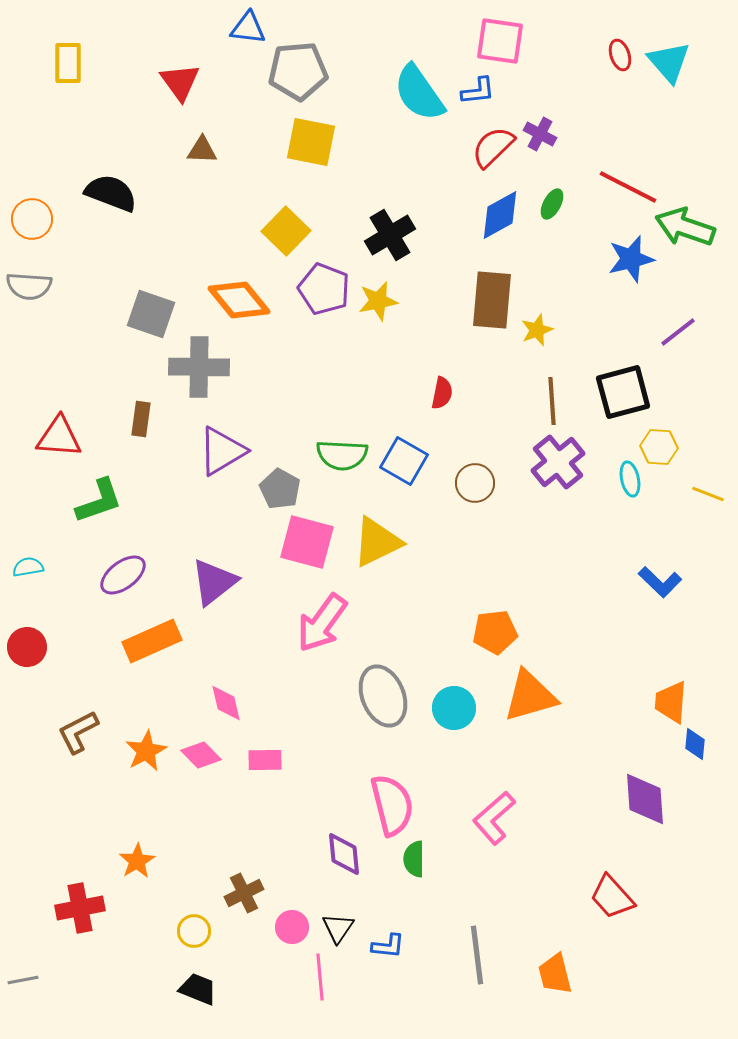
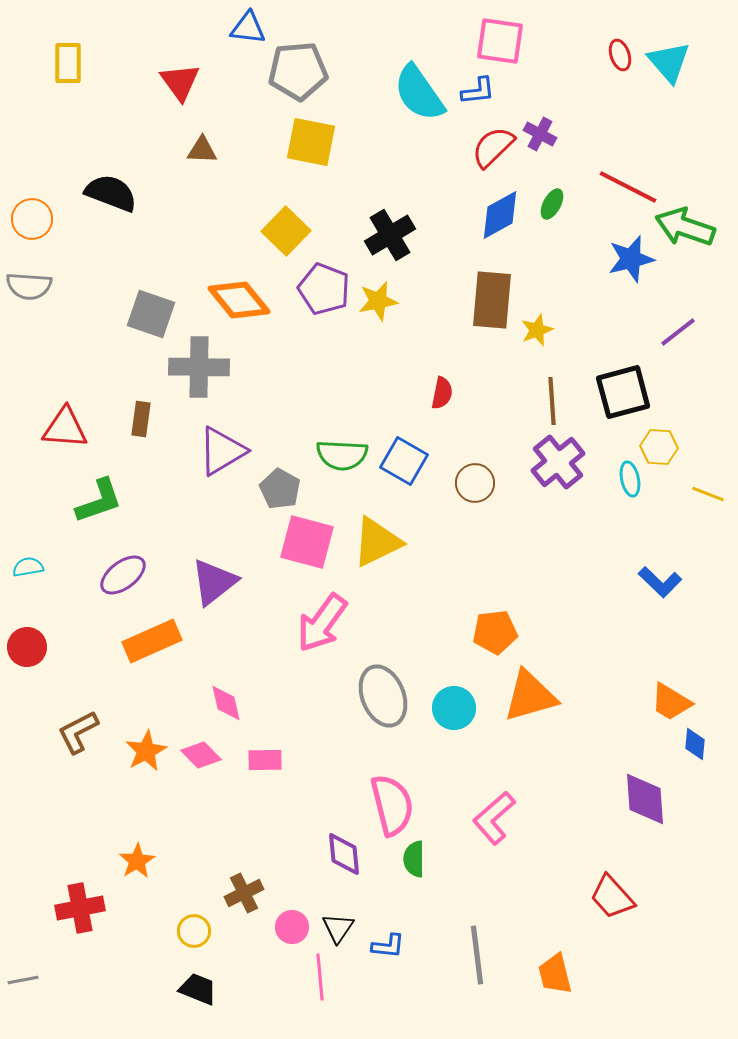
red triangle at (59, 437): moved 6 px right, 9 px up
orange trapezoid at (671, 702): rotated 63 degrees counterclockwise
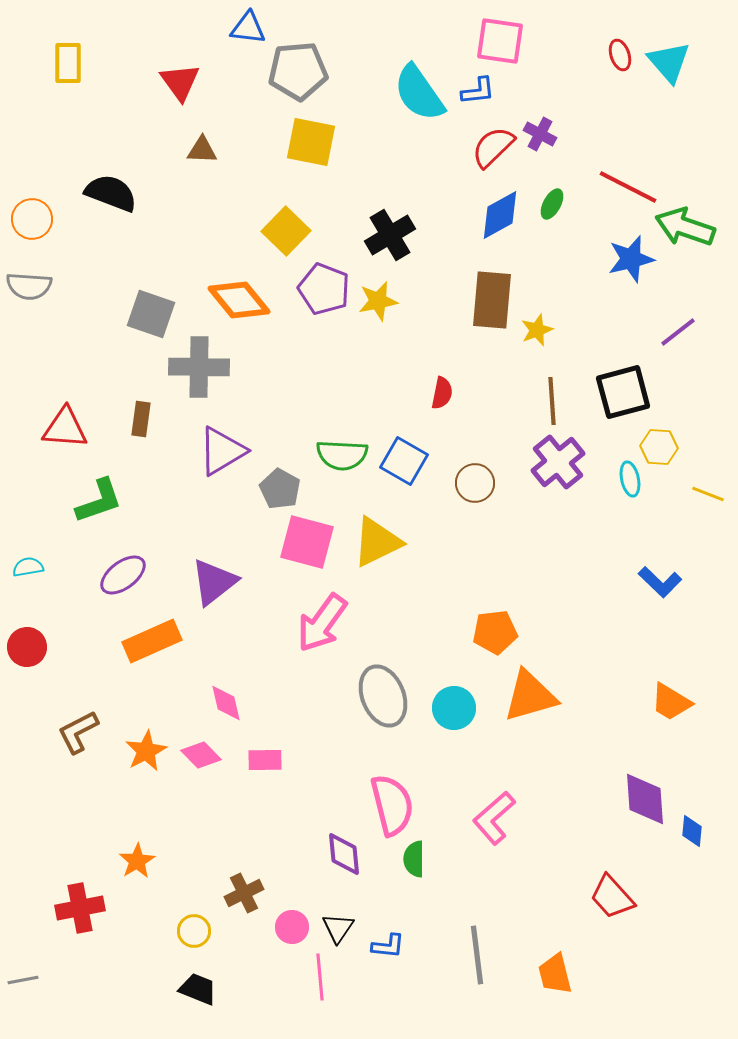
blue diamond at (695, 744): moved 3 px left, 87 px down
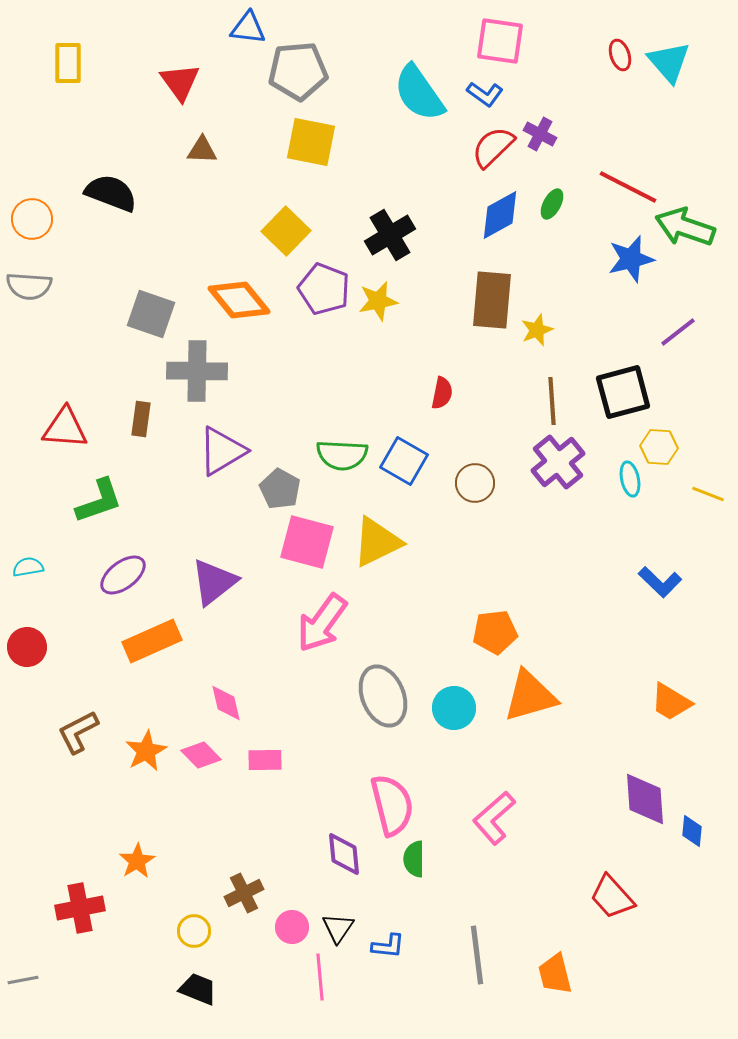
blue L-shape at (478, 91): moved 7 px right, 3 px down; rotated 42 degrees clockwise
gray cross at (199, 367): moved 2 px left, 4 px down
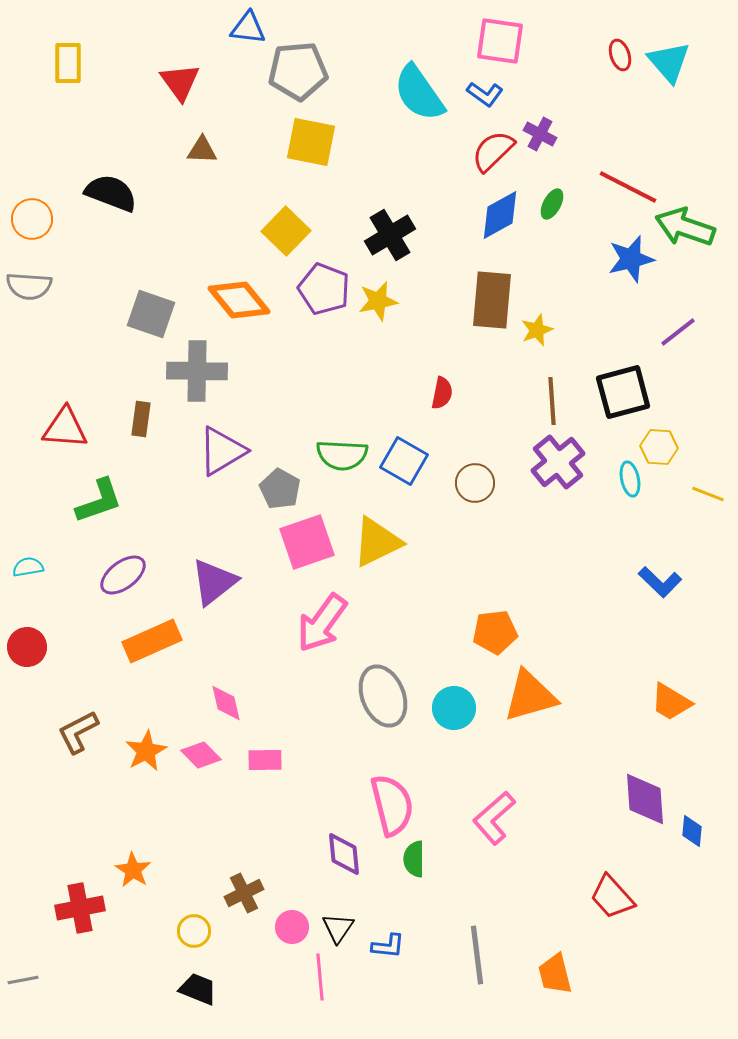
red semicircle at (493, 147): moved 4 px down
pink square at (307, 542): rotated 34 degrees counterclockwise
orange star at (137, 861): moved 4 px left, 9 px down; rotated 9 degrees counterclockwise
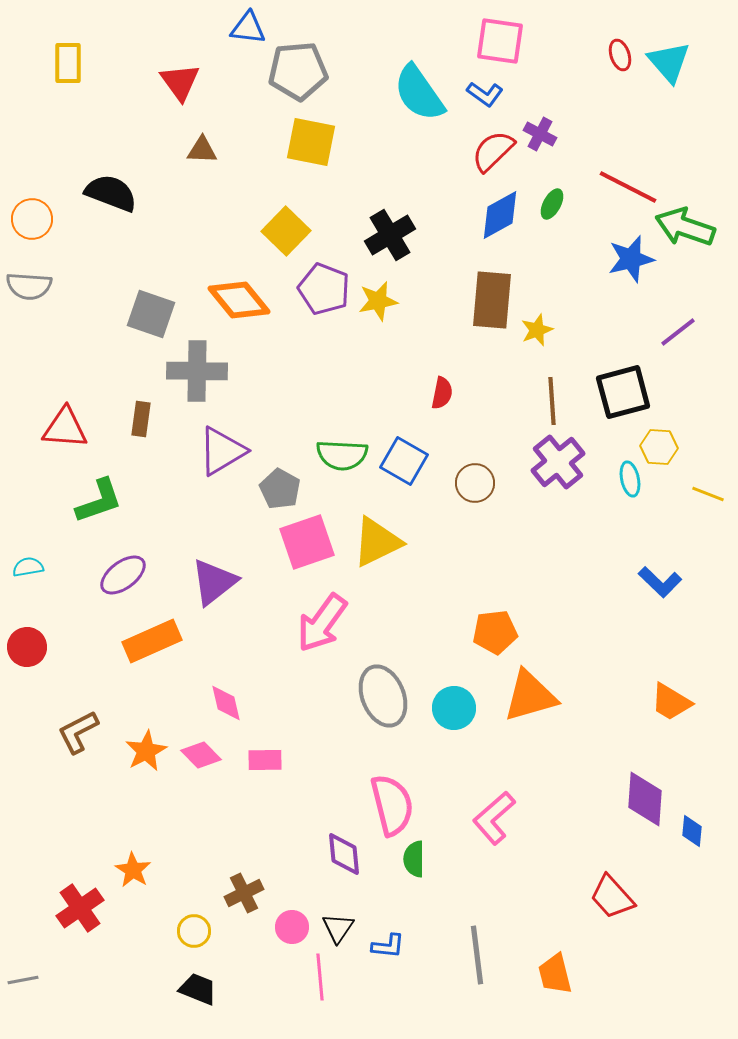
purple diamond at (645, 799): rotated 8 degrees clockwise
red cross at (80, 908): rotated 24 degrees counterclockwise
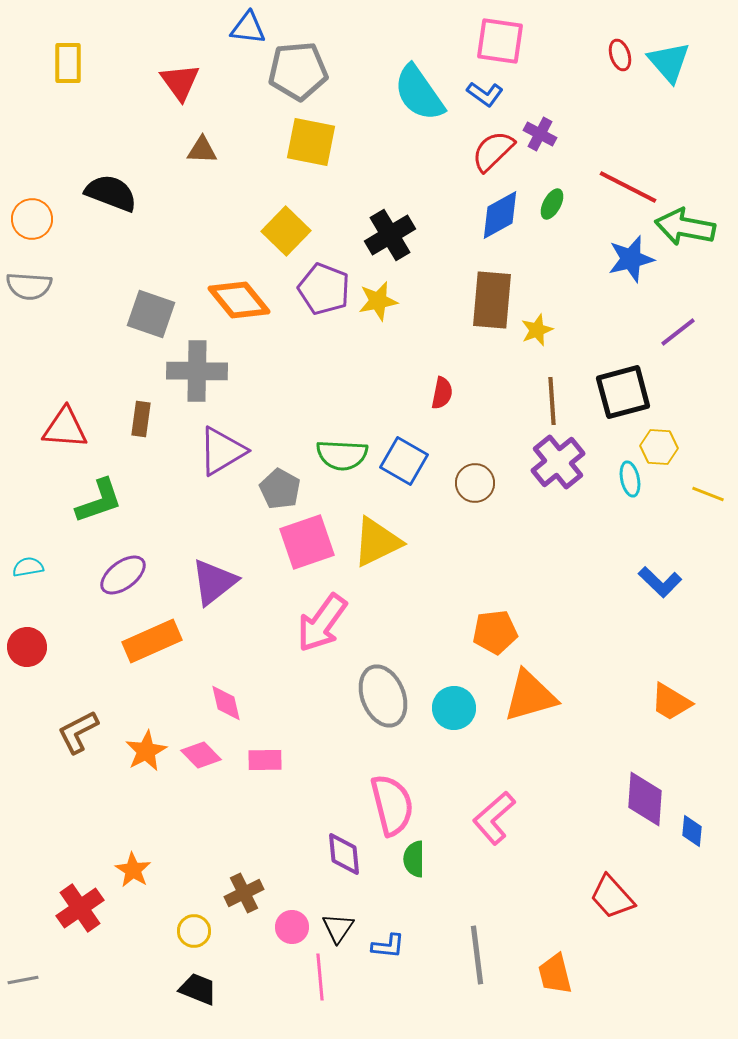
green arrow at (685, 227): rotated 8 degrees counterclockwise
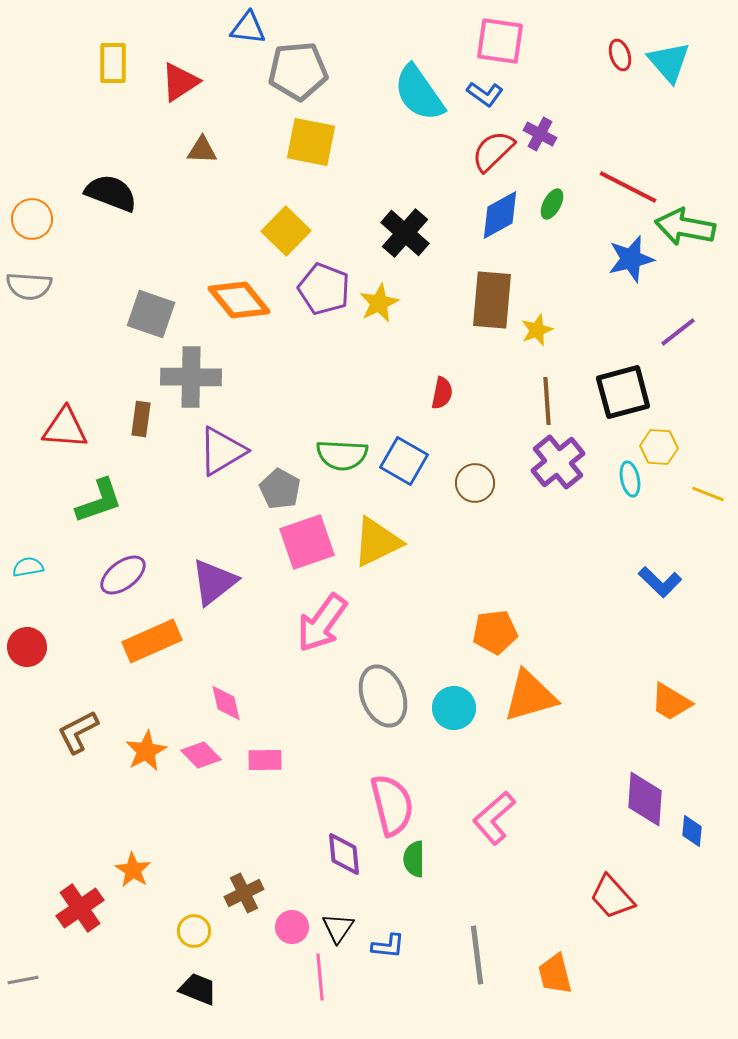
yellow rectangle at (68, 63): moved 45 px right
red triangle at (180, 82): rotated 33 degrees clockwise
black cross at (390, 235): moved 15 px right, 2 px up; rotated 18 degrees counterclockwise
yellow star at (378, 301): moved 1 px right, 2 px down; rotated 15 degrees counterclockwise
gray cross at (197, 371): moved 6 px left, 6 px down
brown line at (552, 401): moved 5 px left
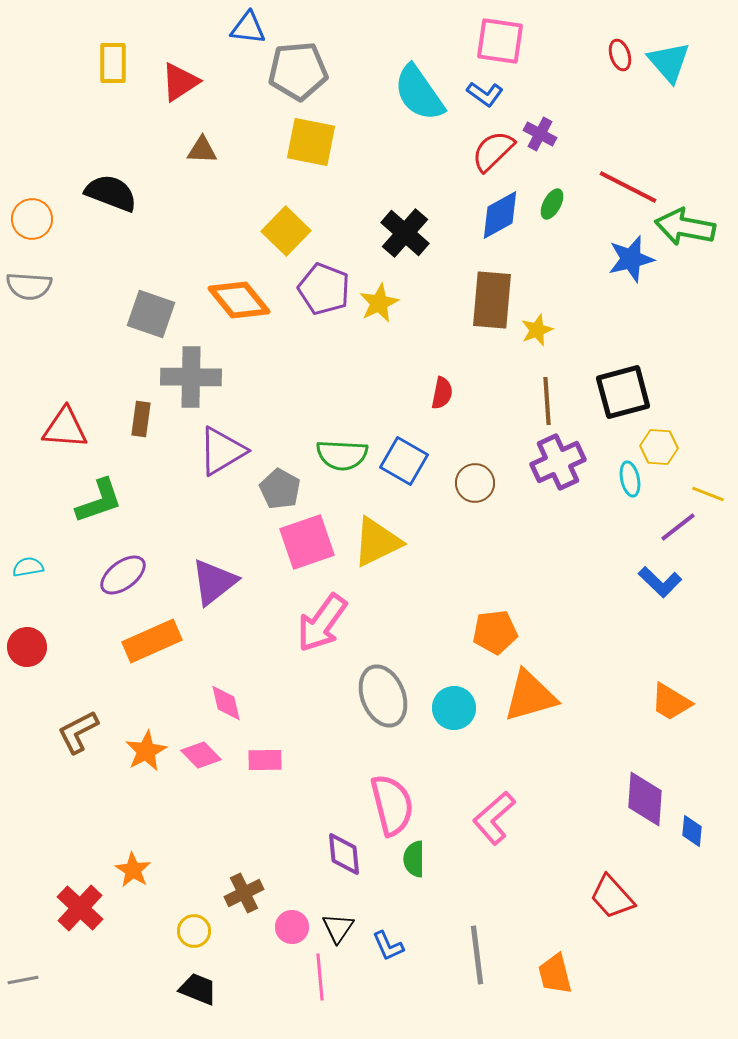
purple line at (678, 332): moved 195 px down
purple cross at (558, 462): rotated 14 degrees clockwise
red cross at (80, 908): rotated 12 degrees counterclockwise
blue L-shape at (388, 946): rotated 60 degrees clockwise
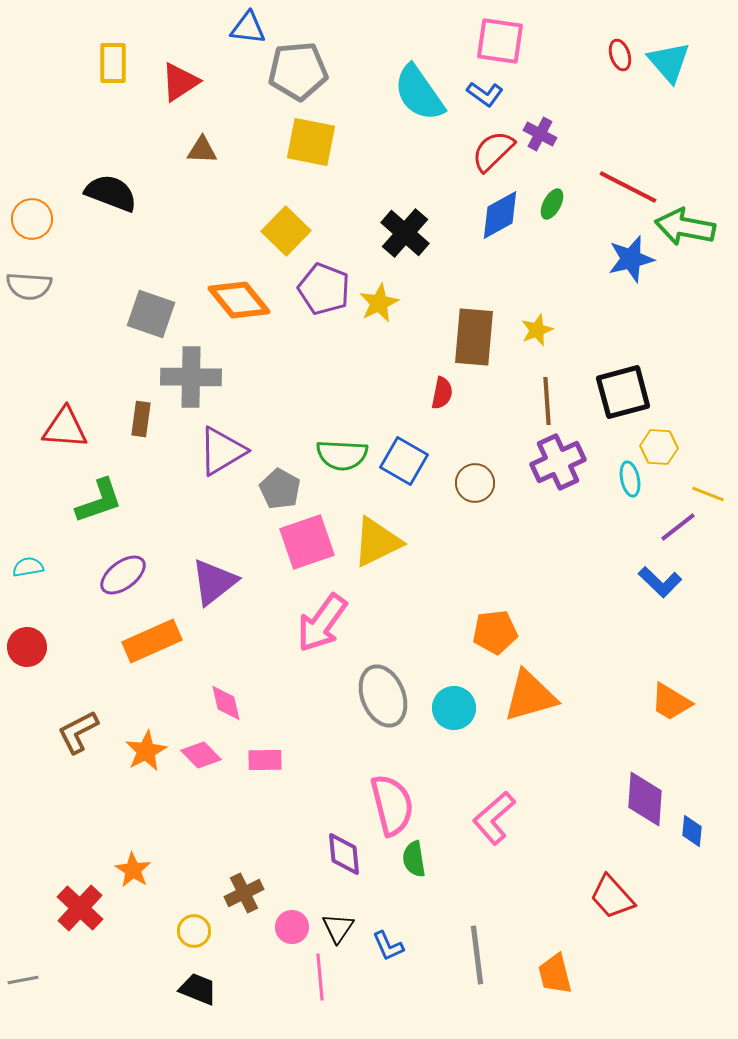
brown rectangle at (492, 300): moved 18 px left, 37 px down
green semicircle at (414, 859): rotated 9 degrees counterclockwise
